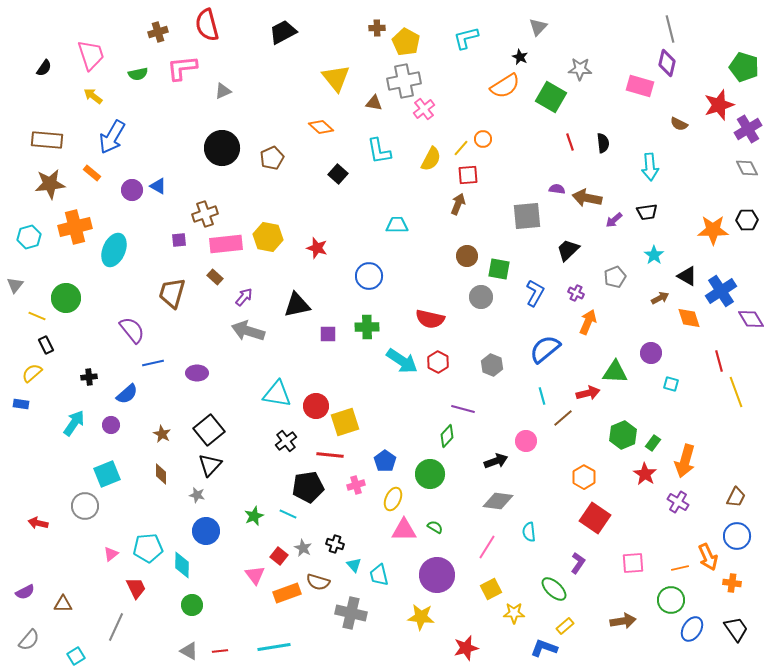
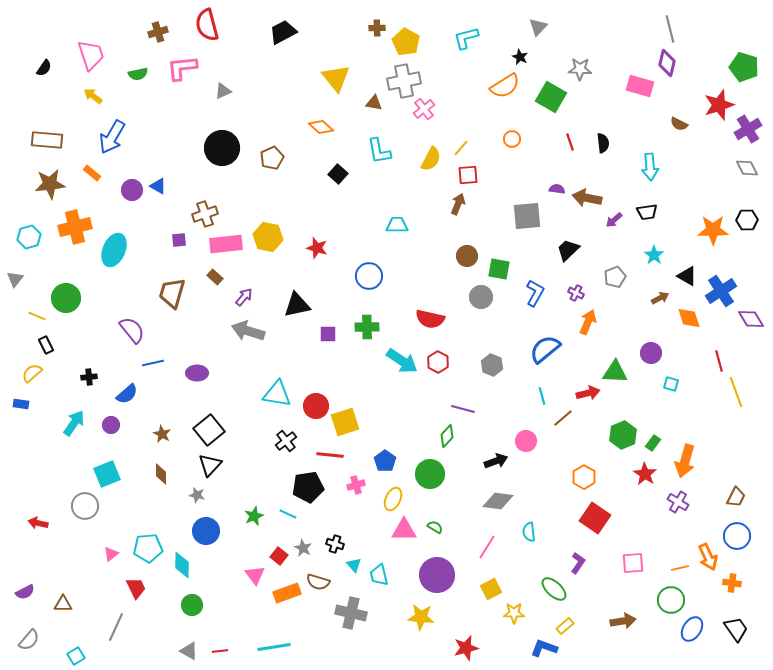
orange circle at (483, 139): moved 29 px right
gray triangle at (15, 285): moved 6 px up
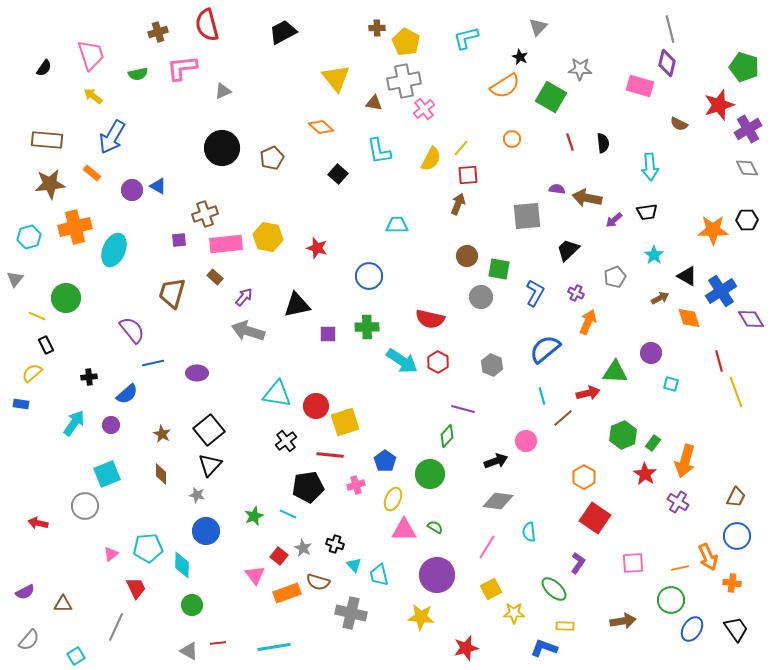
yellow rectangle at (565, 626): rotated 42 degrees clockwise
red line at (220, 651): moved 2 px left, 8 px up
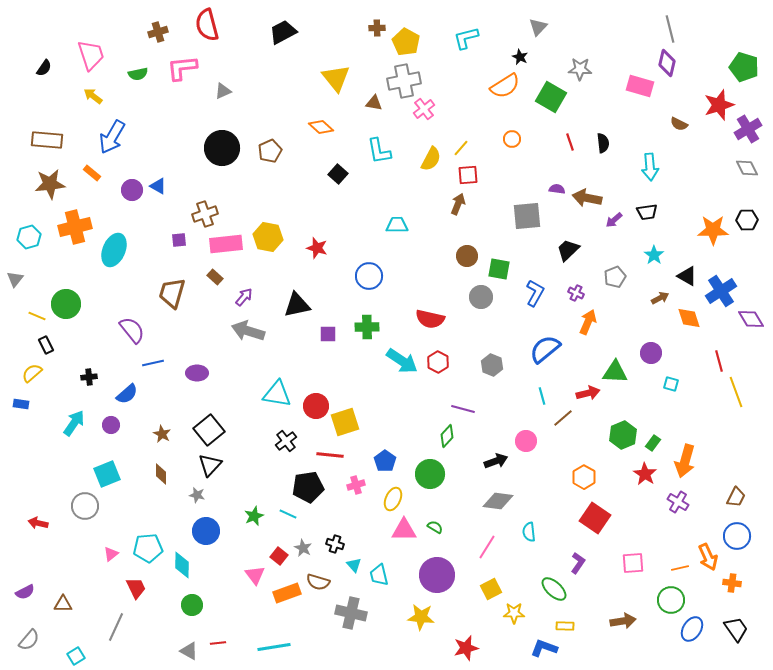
brown pentagon at (272, 158): moved 2 px left, 7 px up
green circle at (66, 298): moved 6 px down
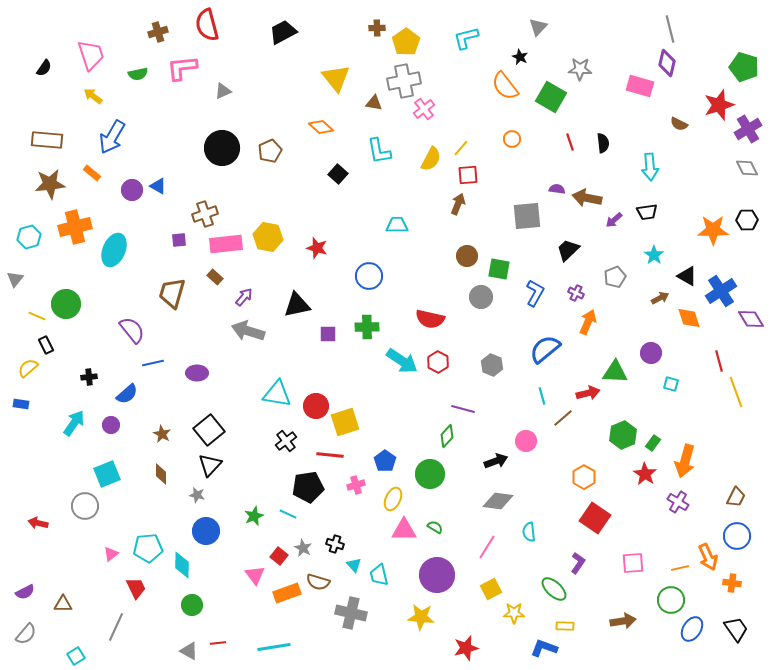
yellow pentagon at (406, 42): rotated 8 degrees clockwise
orange semicircle at (505, 86): rotated 84 degrees clockwise
yellow semicircle at (32, 373): moved 4 px left, 5 px up
gray semicircle at (29, 640): moved 3 px left, 6 px up
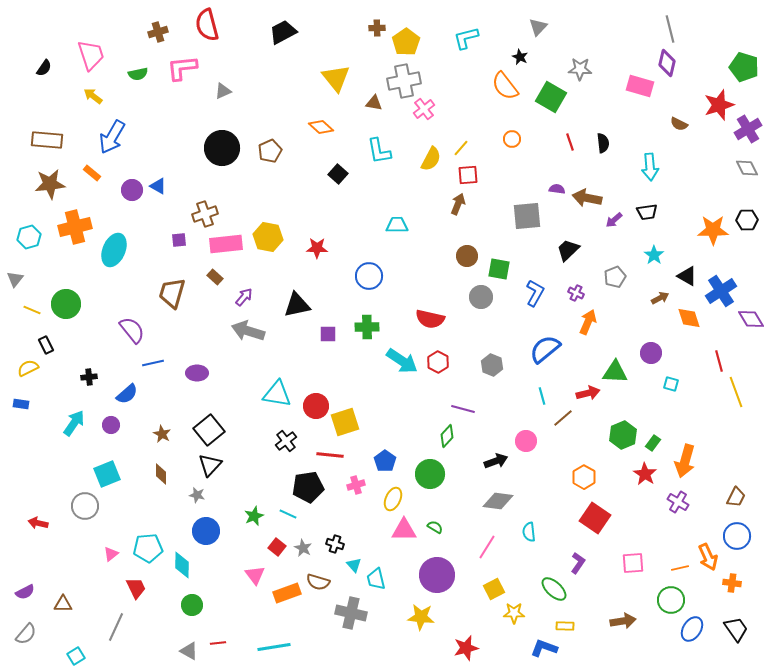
red star at (317, 248): rotated 15 degrees counterclockwise
yellow line at (37, 316): moved 5 px left, 6 px up
yellow semicircle at (28, 368): rotated 15 degrees clockwise
red square at (279, 556): moved 2 px left, 9 px up
cyan trapezoid at (379, 575): moved 3 px left, 4 px down
yellow square at (491, 589): moved 3 px right
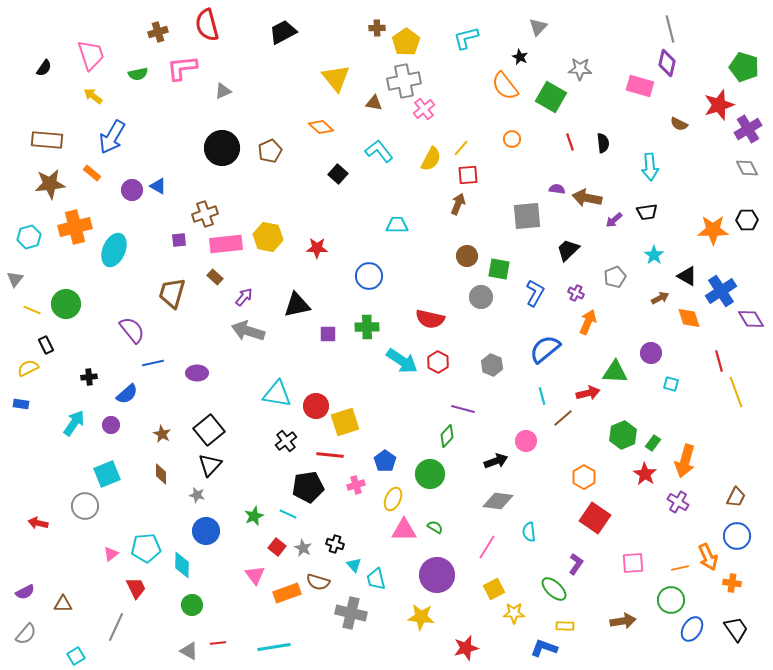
cyan L-shape at (379, 151): rotated 152 degrees clockwise
cyan pentagon at (148, 548): moved 2 px left
purple L-shape at (578, 563): moved 2 px left, 1 px down
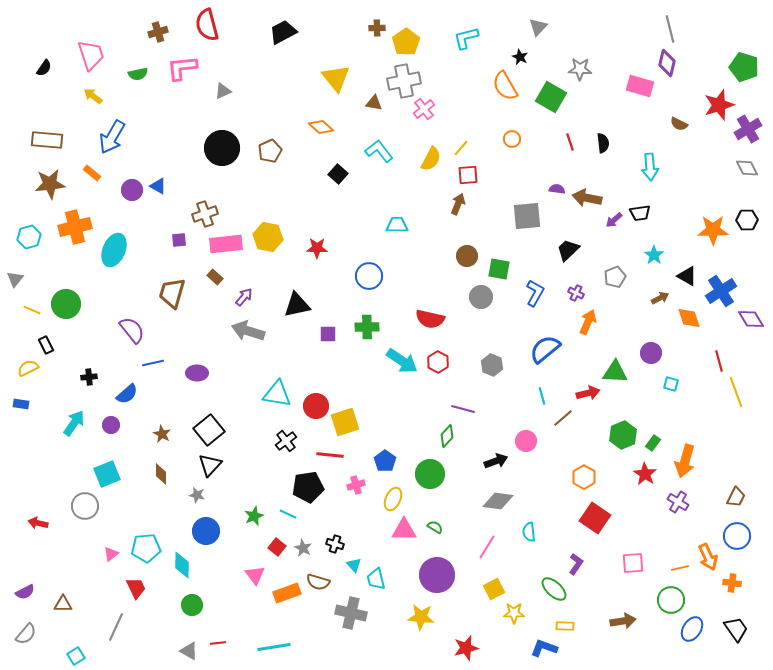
orange semicircle at (505, 86): rotated 8 degrees clockwise
black trapezoid at (647, 212): moved 7 px left, 1 px down
